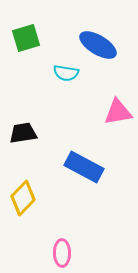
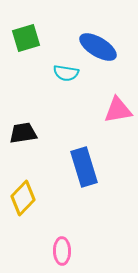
blue ellipse: moved 2 px down
pink triangle: moved 2 px up
blue rectangle: rotated 45 degrees clockwise
pink ellipse: moved 2 px up
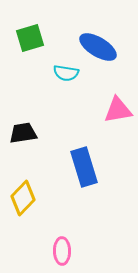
green square: moved 4 px right
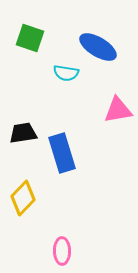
green square: rotated 36 degrees clockwise
blue rectangle: moved 22 px left, 14 px up
